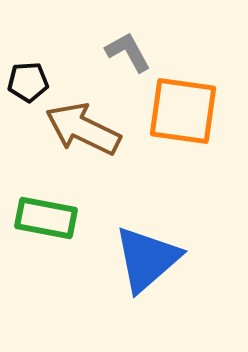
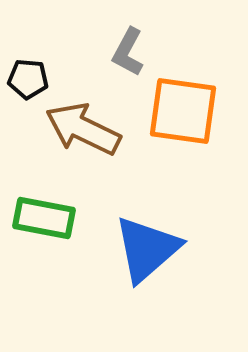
gray L-shape: rotated 123 degrees counterclockwise
black pentagon: moved 3 px up; rotated 9 degrees clockwise
green rectangle: moved 2 px left
blue triangle: moved 10 px up
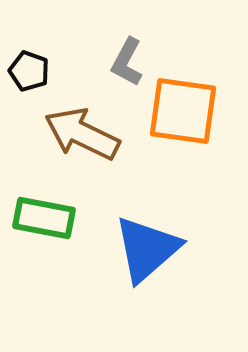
gray L-shape: moved 1 px left, 10 px down
black pentagon: moved 1 px right, 8 px up; rotated 15 degrees clockwise
brown arrow: moved 1 px left, 5 px down
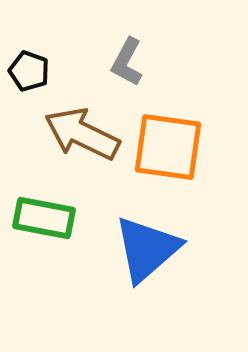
orange square: moved 15 px left, 36 px down
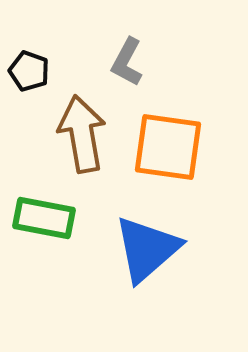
brown arrow: rotated 54 degrees clockwise
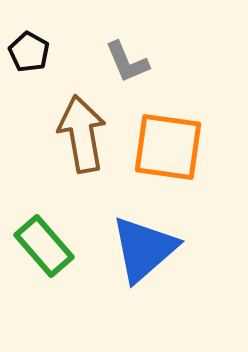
gray L-shape: rotated 51 degrees counterclockwise
black pentagon: moved 19 px up; rotated 9 degrees clockwise
green rectangle: moved 28 px down; rotated 38 degrees clockwise
blue triangle: moved 3 px left
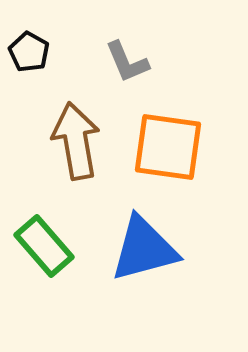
brown arrow: moved 6 px left, 7 px down
blue triangle: rotated 26 degrees clockwise
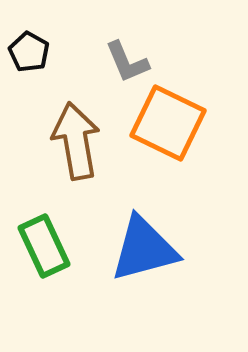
orange square: moved 24 px up; rotated 18 degrees clockwise
green rectangle: rotated 16 degrees clockwise
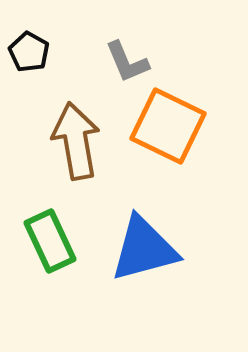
orange square: moved 3 px down
green rectangle: moved 6 px right, 5 px up
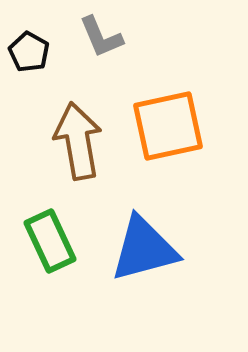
gray L-shape: moved 26 px left, 25 px up
orange square: rotated 38 degrees counterclockwise
brown arrow: moved 2 px right
